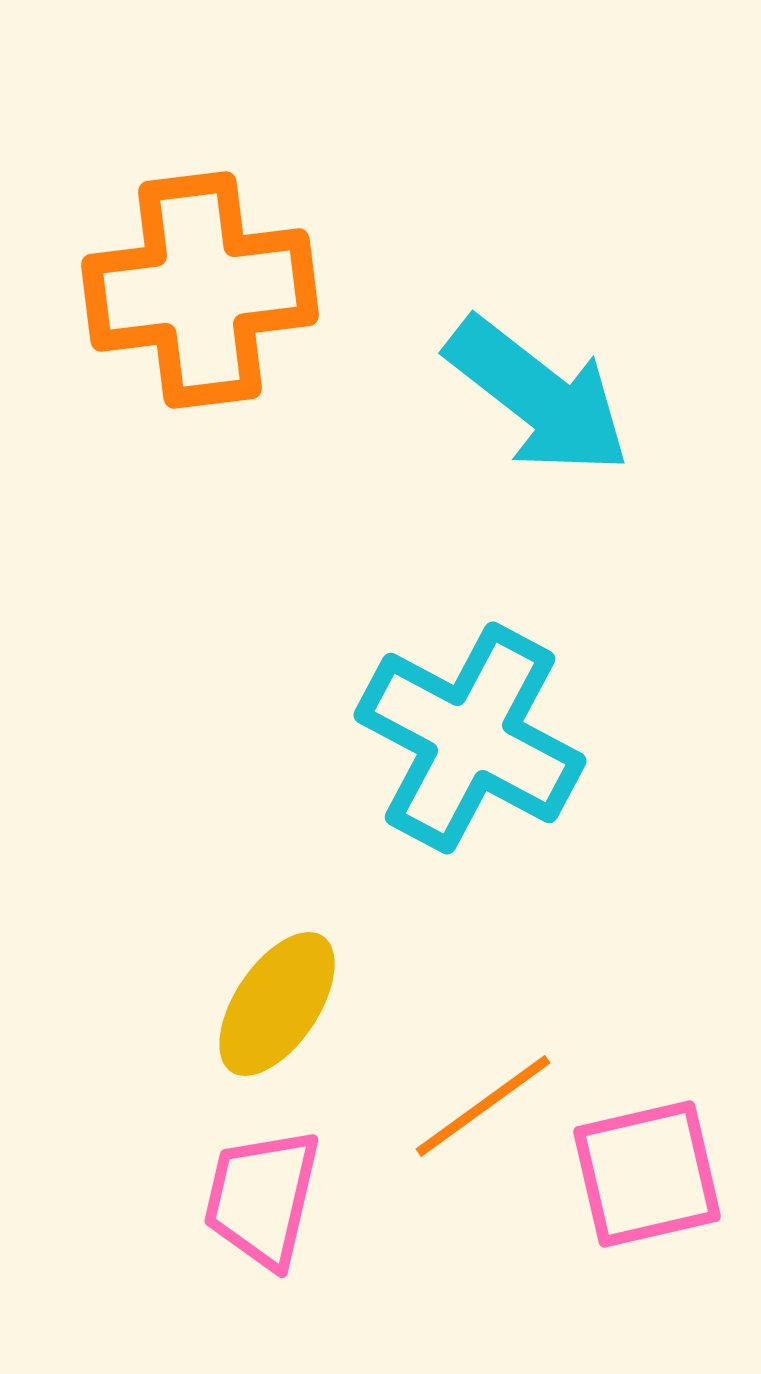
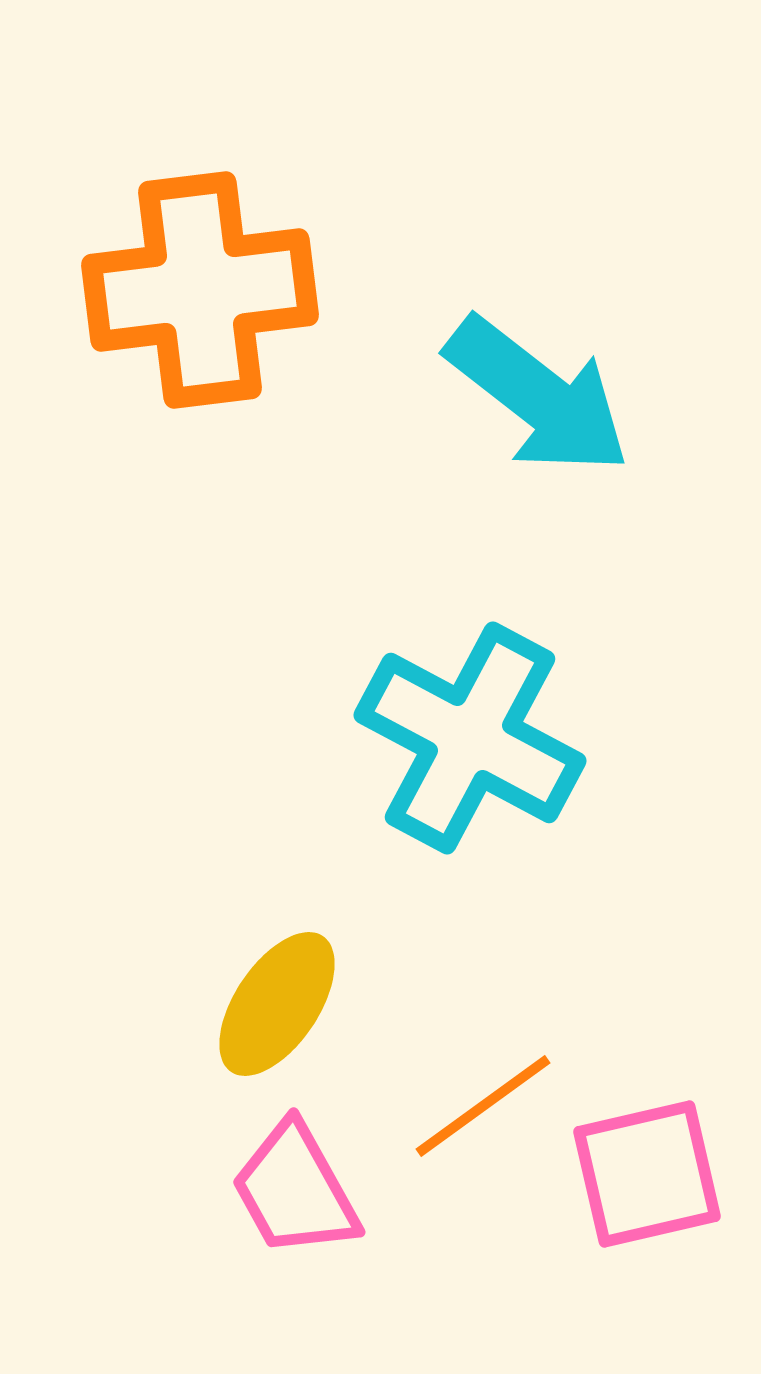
pink trapezoid: moved 33 px right, 8 px up; rotated 42 degrees counterclockwise
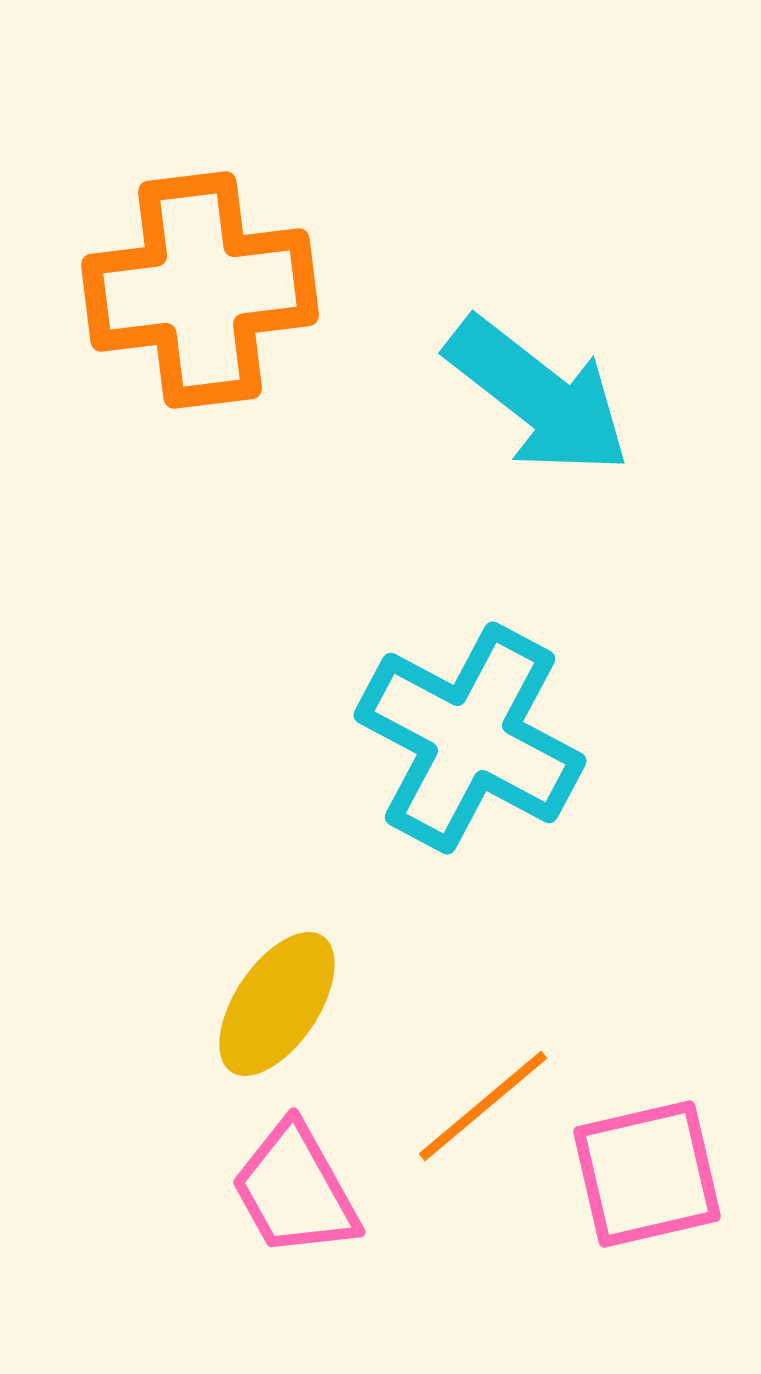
orange line: rotated 4 degrees counterclockwise
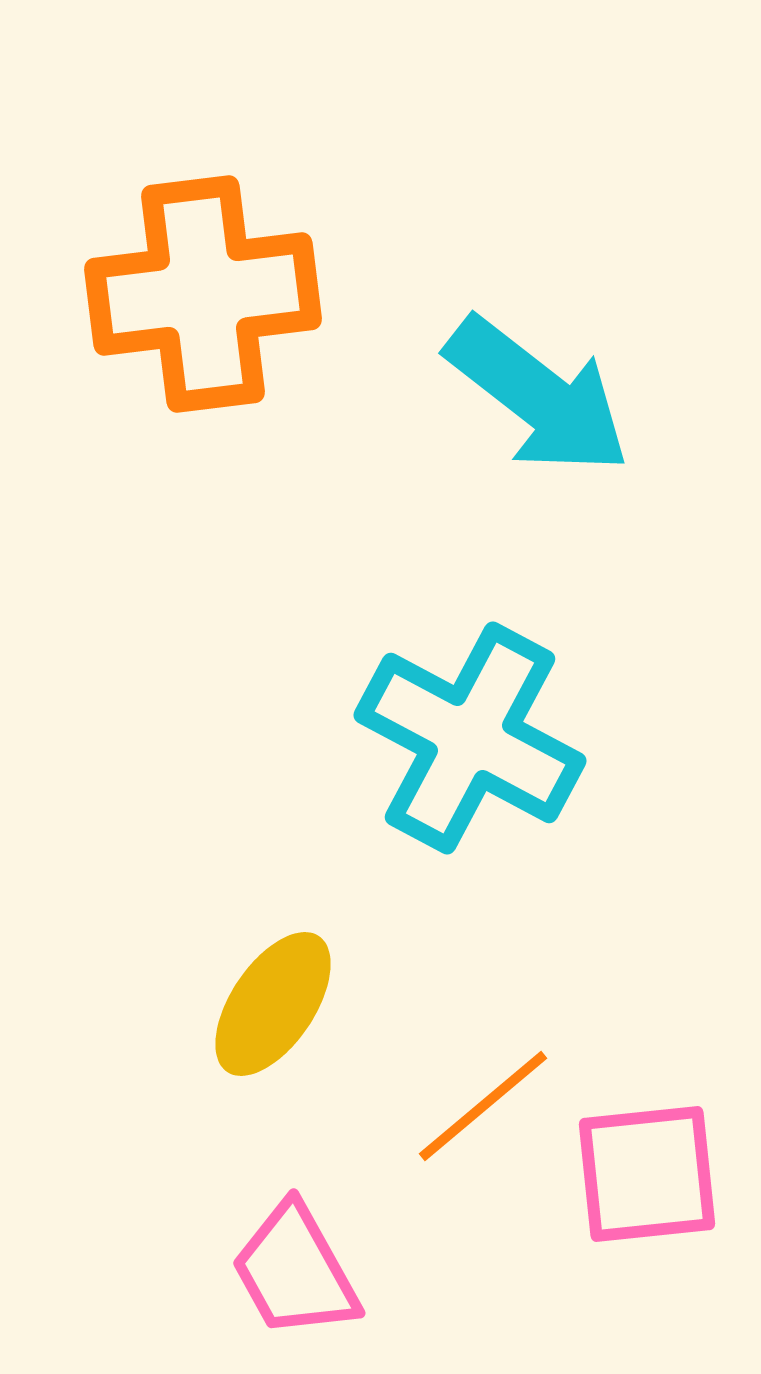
orange cross: moved 3 px right, 4 px down
yellow ellipse: moved 4 px left
pink square: rotated 7 degrees clockwise
pink trapezoid: moved 81 px down
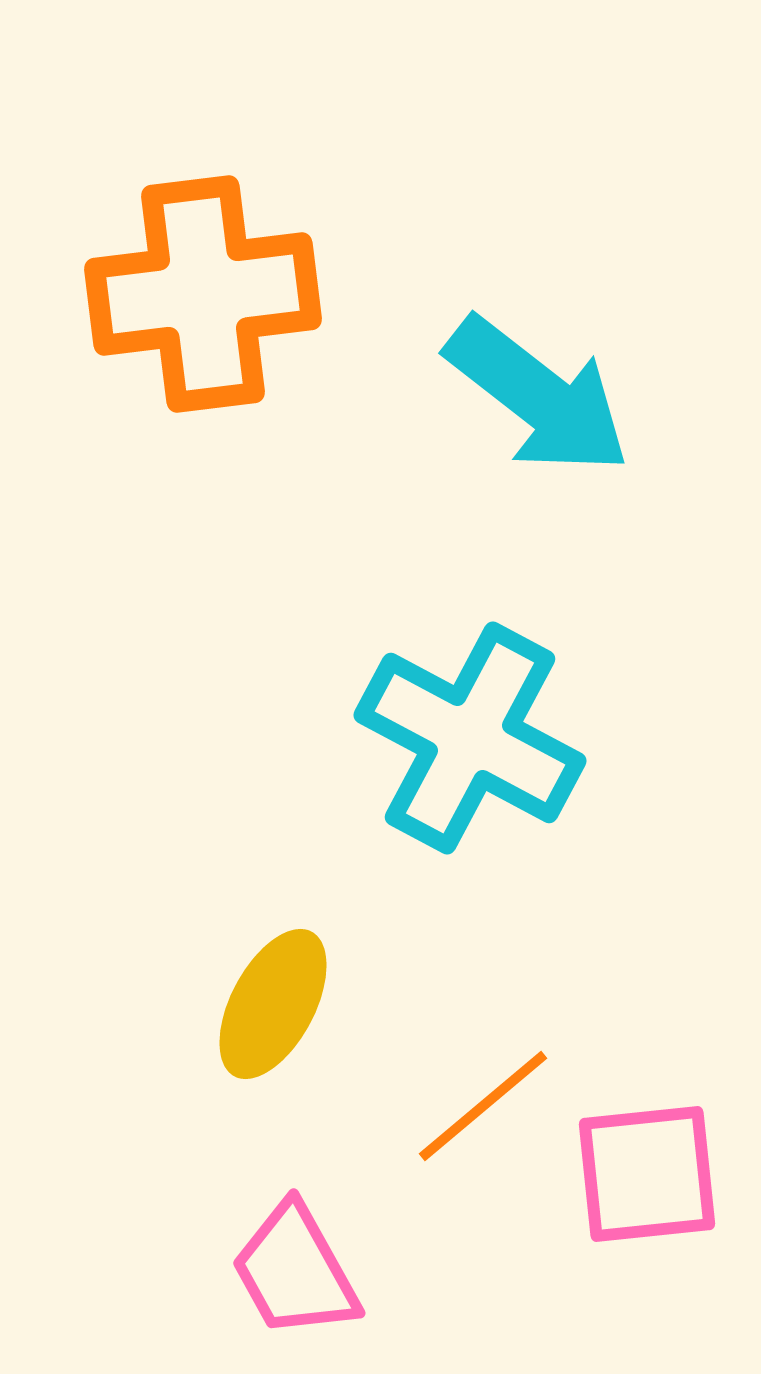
yellow ellipse: rotated 6 degrees counterclockwise
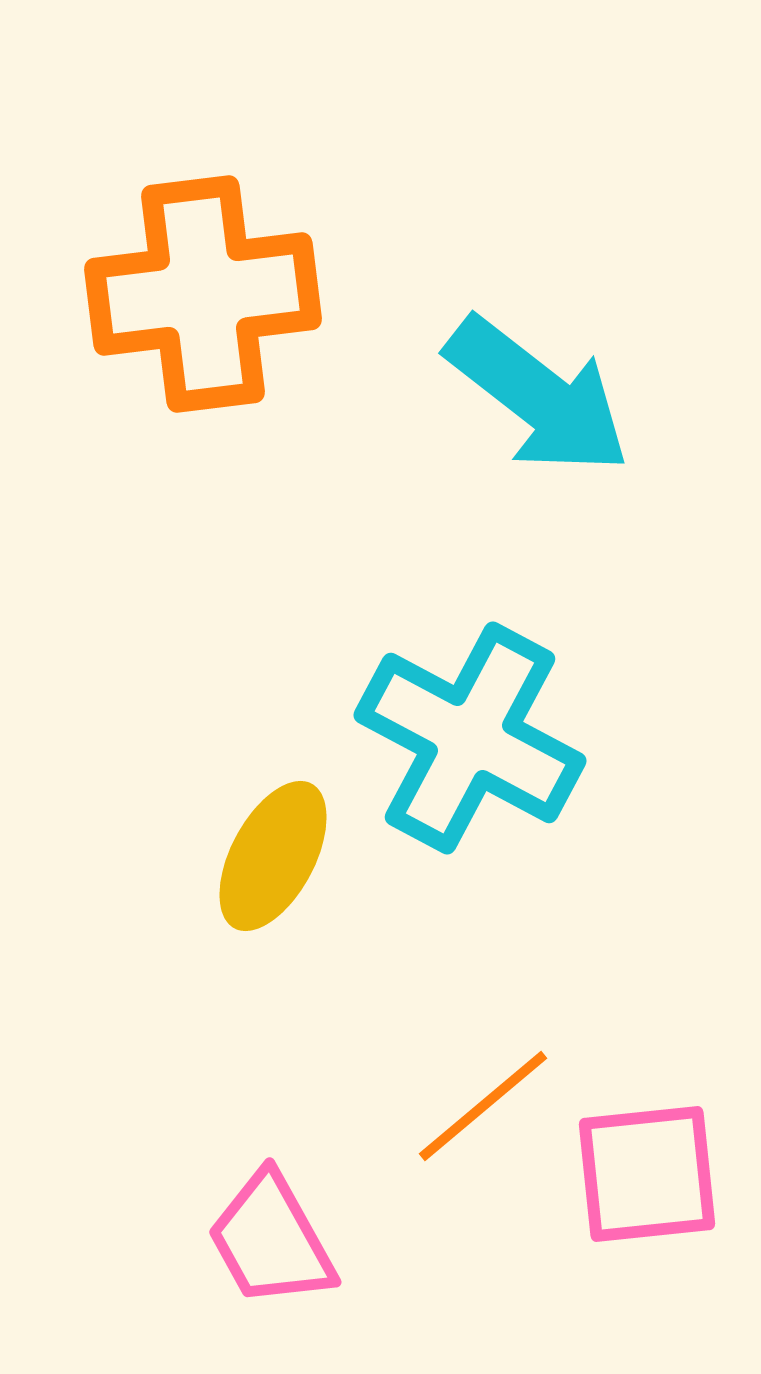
yellow ellipse: moved 148 px up
pink trapezoid: moved 24 px left, 31 px up
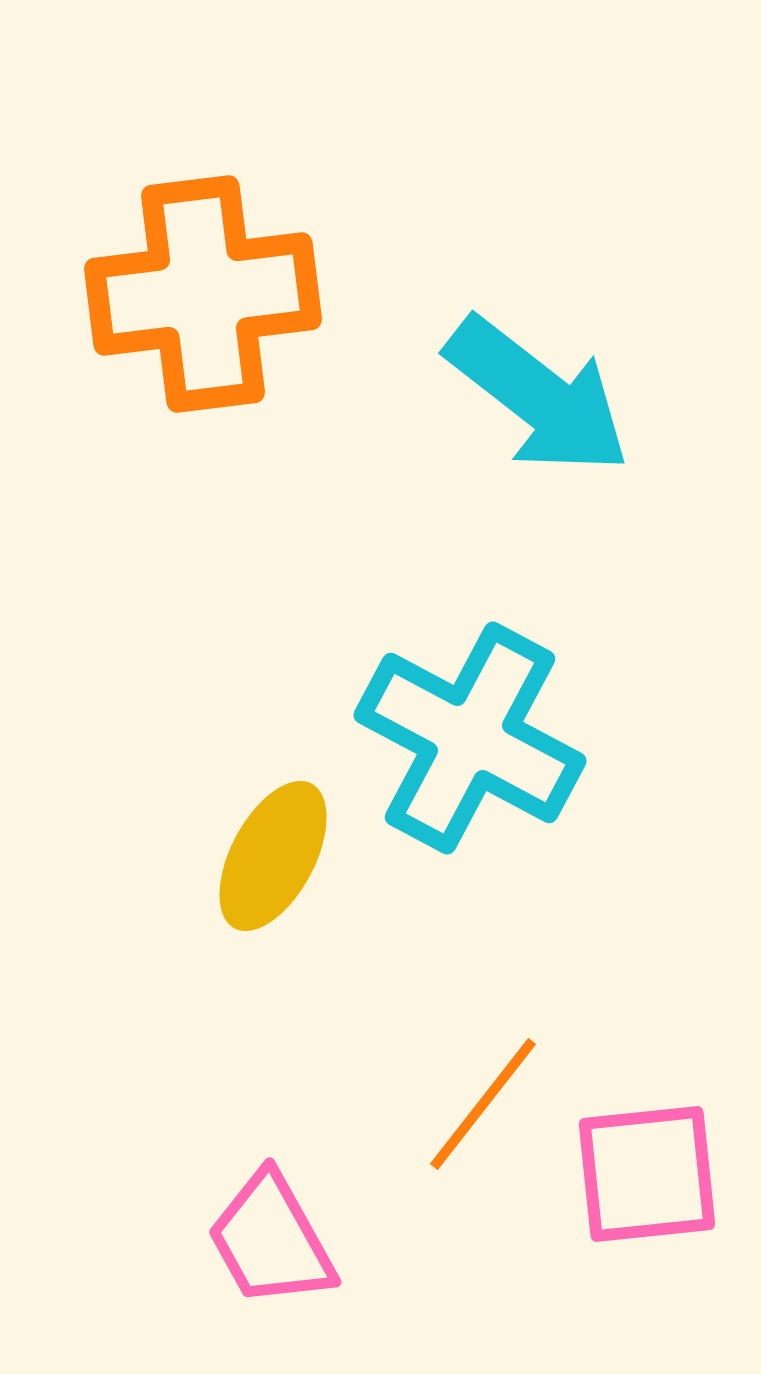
orange line: moved 2 px up; rotated 12 degrees counterclockwise
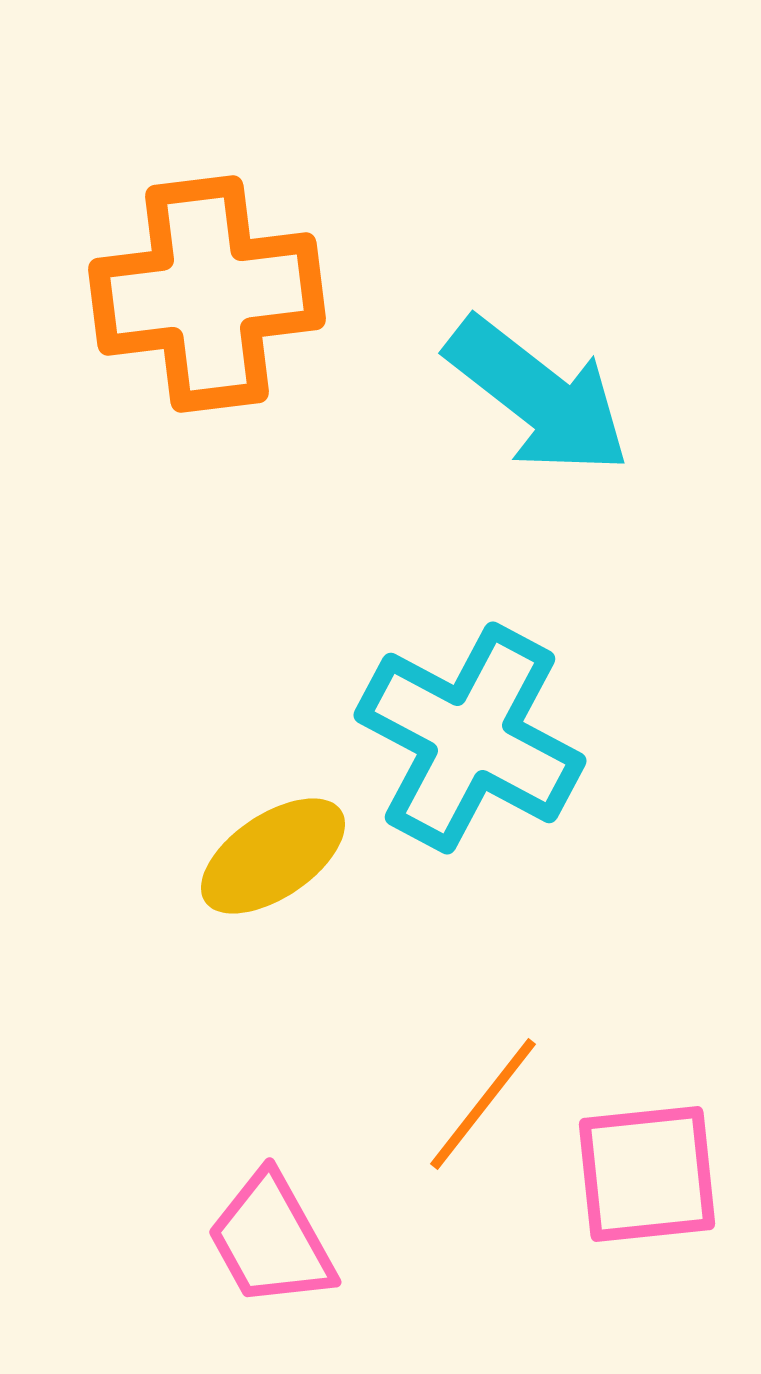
orange cross: moved 4 px right
yellow ellipse: rotated 28 degrees clockwise
